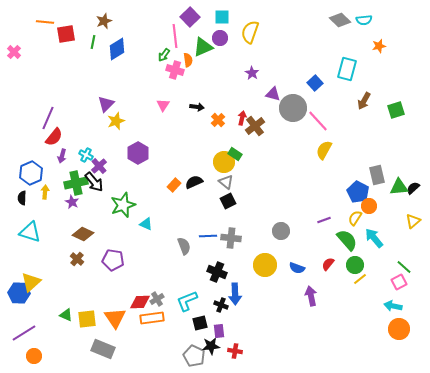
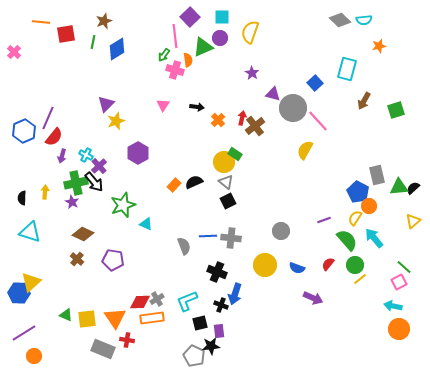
orange line at (45, 22): moved 4 px left
yellow semicircle at (324, 150): moved 19 px left
blue hexagon at (31, 173): moved 7 px left, 42 px up
blue arrow at (235, 294): rotated 20 degrees clockwise
purple arrow at (311, 296): moved 2 px right, 2 px down; rotated 126 degrees clockwise
red cross at (235, 351): moved 108 px left, 11 px up
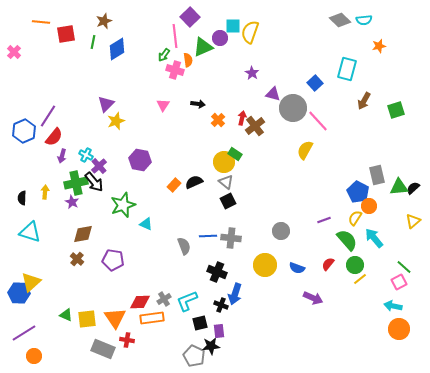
cyan square at (222, 17): moved 11 px right, 9 px down
black arrow at (197, 107): moved 1 px right, 3 px up
purple line at (48, 118): moved 2 px up; rotated 10 degrees clockwise
purple hexagon at (138, 153): moved 2 px right, 7 px down; rotated 20 degrees counterclockwise
brown diamond at (83, 234): rotated 35 degrees counterclockwise
gray cross at (157, 299): moved 7 px right
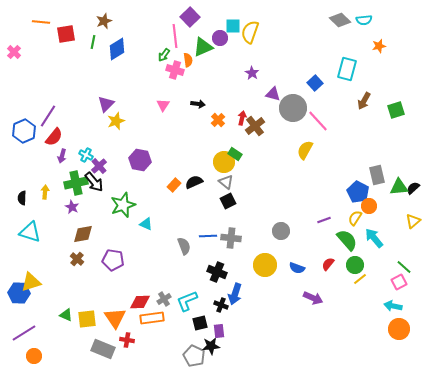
purple star at (72, 202): moved 5 px down
yellow triangle at (31, 282): rotated 25 degrees clockwise
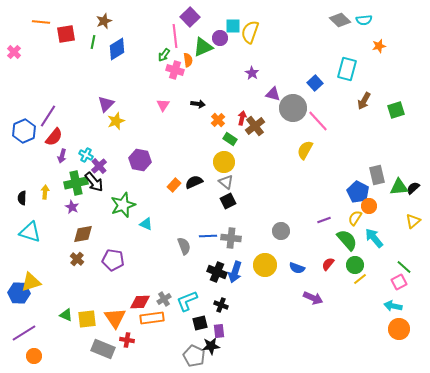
green rectangle at (235, 154): moved 5 px left, 15 px up
blue arrow at (235, 294): moved 22 px up
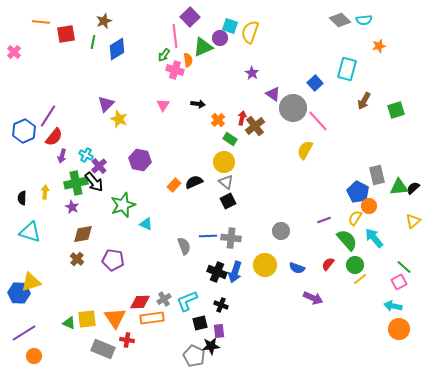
cyan square at (233, 26): moved 3 px left; rotated 21 degrees clockwise
purple triangle at (273, 94): rotated 21 degrees clockwise
yellow star at (116, 121): moved 3 px right, 2 px up; rotated 30 degrees counterclockwise
green triangle at (66, 315): moved 3 px right, 8 px down
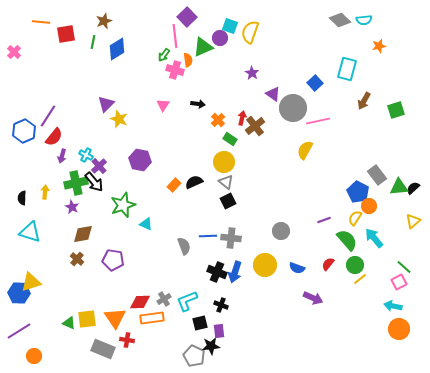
purple square at (190, 17): moved 3 px left
pink line at (318, 121): rotated 60 degrees counterclockwise
gray rectangle at (377, 175): rotated 24 degrees counterclockwise
purple line at (24, 333): moved 5 px left, 2 px up
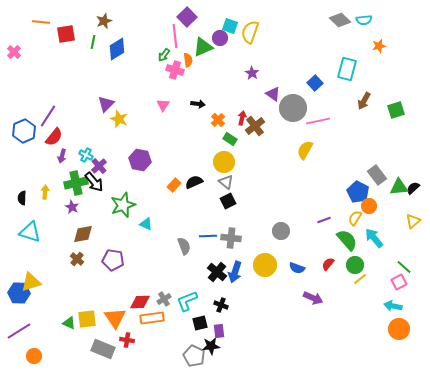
black cross at (217, 272): rotated 18 degrees clockwise
